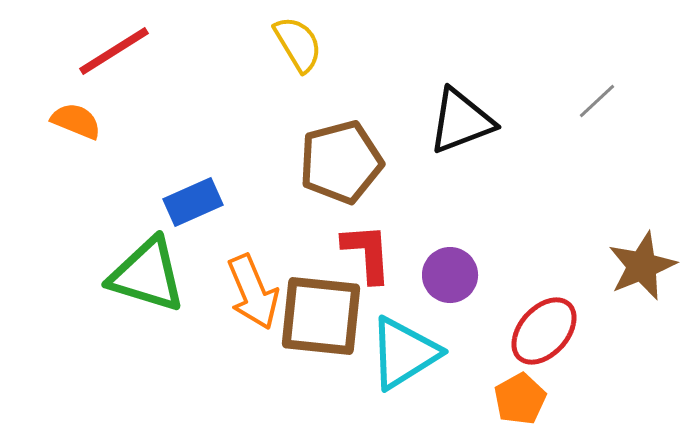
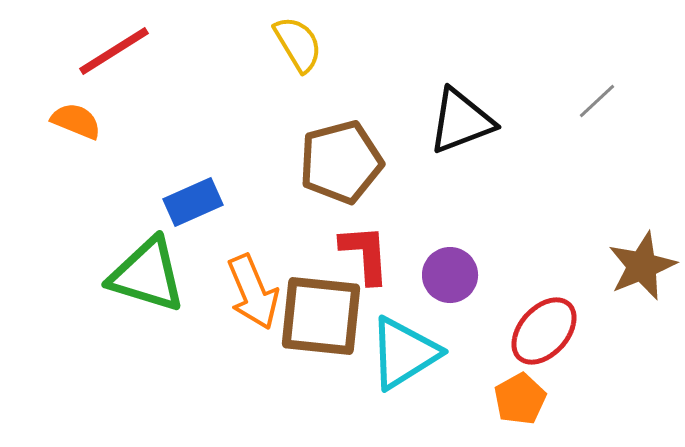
red L-shape: moved 2 px left, 1 px down
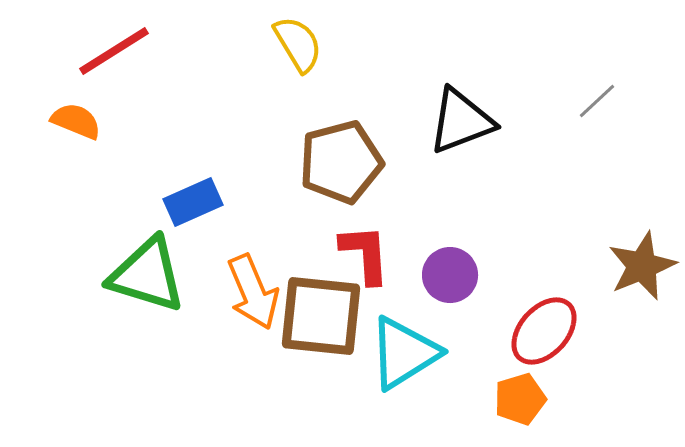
orange pentagon: rotated 12 degrees clockwise
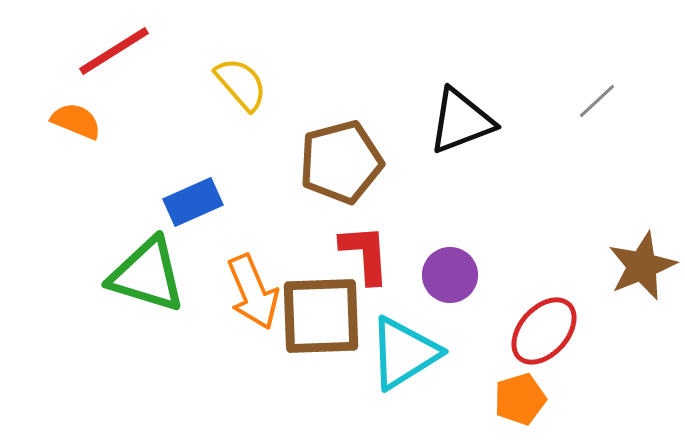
yellow semicircle: moved 57 px left, 40 px down; rotated 10 degrees counterclockwise
brown square: rotated 8 degrees counterclockwise
